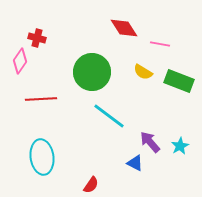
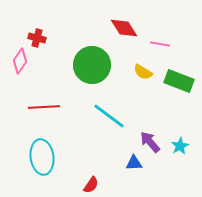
green circle: moved 7 px up
red line: moved 3 px right, 8 px down
blue triangle: moved 1 px left; rotated 30 degrees counterclockwise
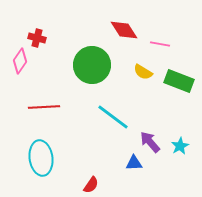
red diamond: moved 2 px down
cyan line: moved 4 px right, 1 px down
cyan ellipse: moved 1 px left, 1 px down
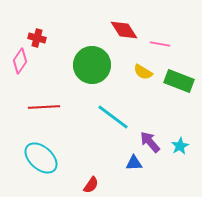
cyan ellipse: rotated 40 degrees counterclockwise
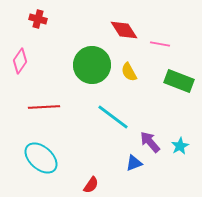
red cross: moved 1 px right, 19 px up
yellow semicircle: moved 14 px left; rotated 30 degrees clockwise
blue triangle: rotated 18 degrees counterclockwise
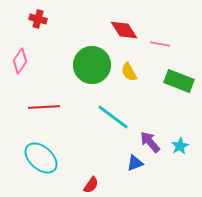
blue triangle: moved 1 px right
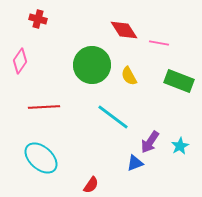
pink line: moved 1 px left, 1 px up
yellow semicircle: moved 4 px down
purple arrow: rotated 105 degrees counterclockwise
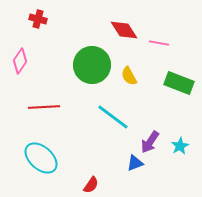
green rectangle: moved 2 px down
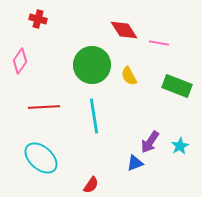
green rectangle: moved 2 px left, 3 px down
cyan line: moved 19 px left, 1 px up; rotated 44 degrees clockwise
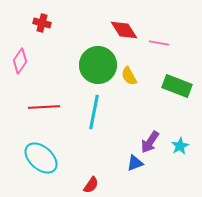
red cross: moved 4 px right, 4 px down
green circle: moved 6 px right
cyan line: moved 4 px up; rotated 20 degrees clockwise
